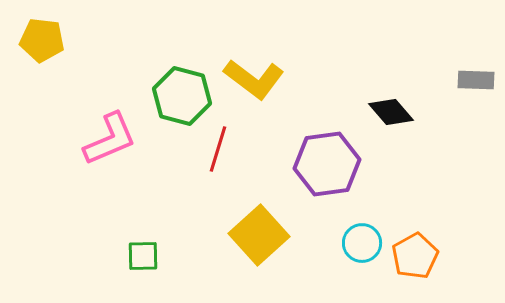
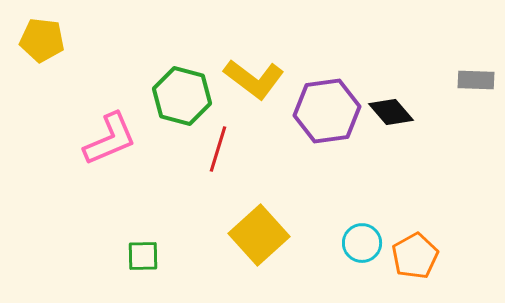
purple hexagon: moved 53 px up
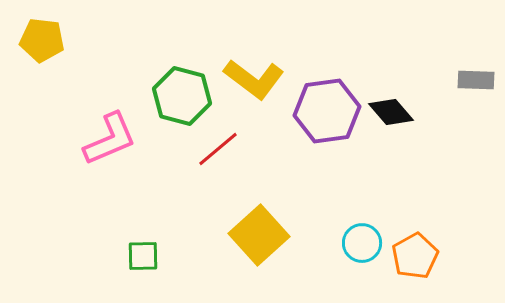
red line: rotated 33 degrees clockwise
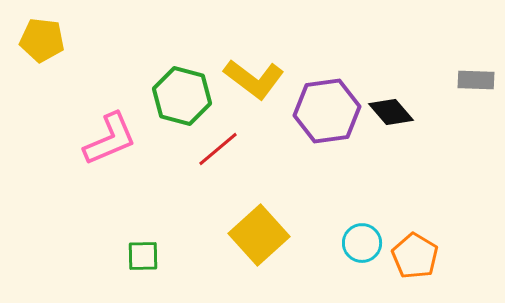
orange pentagon: rotated 12 degrees counterclockwise
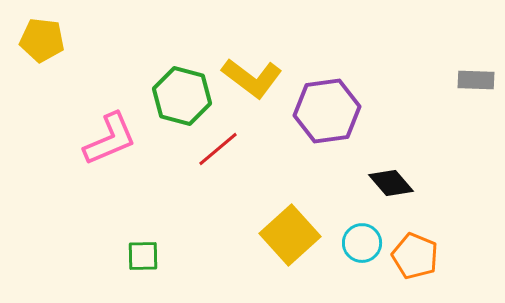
yellow L-shape: moved 2 px left, 1 px up
black diamond: moved 71 px down
yellow square: moved 31 px right
orange pentagon: rotated 9 degrees counterclockwise
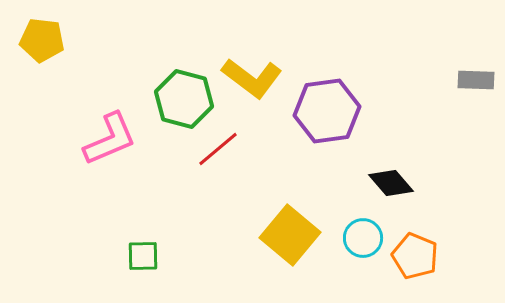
green hexagon: moved 2 px right, 3 px down
yellow square: rotated 8 degrees counterclockwise
cyan circle: moved 1 px right, 5 px up
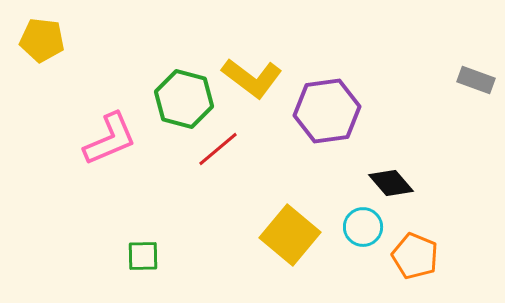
gray rectangle: rotated 18 degrees clockwise
cyan circle: moved 11 px up
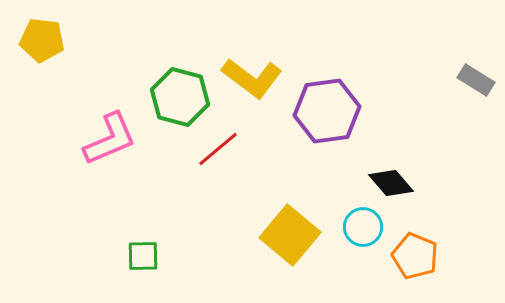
gray rectangle: rotated 12 degrees clockwise
green hexagon: moved 4 px left, 2 px up
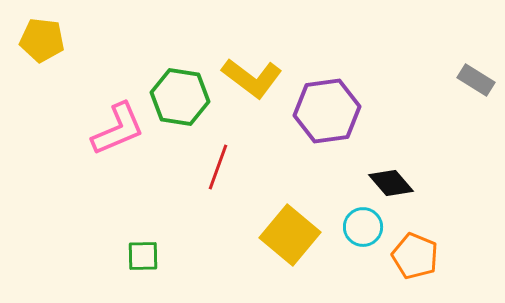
green hexagon: rotated 6 degrees counterclockwise
pink L-shape: moved 8 px right, 10 px up
red line: moved 18 px down; rotated 30 degrees counterclockwise
